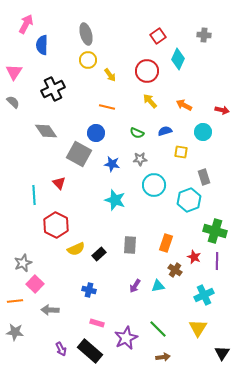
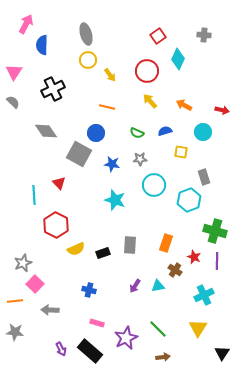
black rectangle at (99, 254): moved 4 px right, 1 px up; rotated 24 degrees clockwise
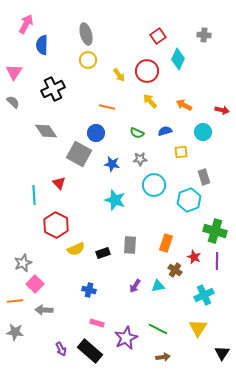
yellow arrow at (110, 75): moved 9 px right
yellow square at (181, 152): rotated 16 degrees counterclockwise
gray arrow at (50, 310): moved 6 px left
green line at (158, 329): rotated 18 degrees counterclockwise
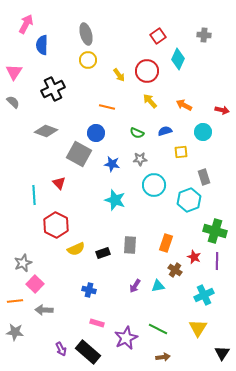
gray diamond at (46, 131): rotated 35 degrees counterclockwise
black rectangle at (90, 351): moved 2 px left, 1 px down
